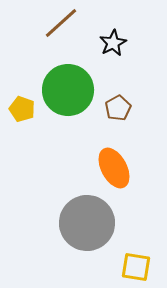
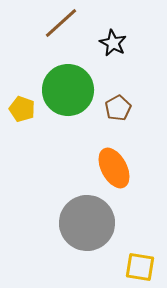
black star: rotated 16 degrees counterclockwise
yellow square: moved 4 px right
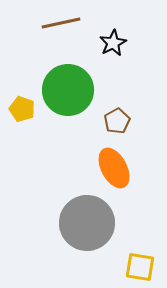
brown line: rotated 30 degrees clockwise
black star: rotated 16 degrees clockwise
brown pentagon: moved 1 px left, 13 px down
